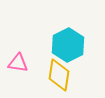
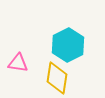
yellow diamond: moved 2 px left, 3 px down
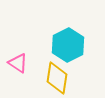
pink triangle: rotated 25 degrees clockwise
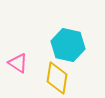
cyan hexagon: rotated 20 degrees counterclockwise
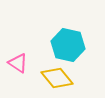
yellow diamond: rotated 48 degrees counterclockwise
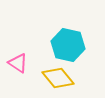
yellow diamond: moved 1 px right
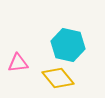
pink triangle: rotated 40 degrees counterclockwise
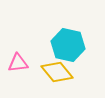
yellow diamond: moved 1 px left, 6 px up
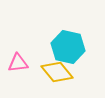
cyan hexagon: moved 2 px down
